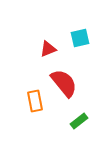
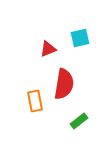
red semicircle: moved 1 px down; rotated 48 degrees clockwise
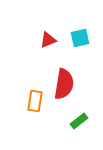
red triangle: moved 9 px up
orange rectangle: rotated 20 degrees clockwise
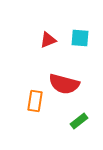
cyan square: rotated 18 degrees clockwise
red semicircle: rotated 96 degrees clockwise
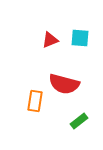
red triangle: moved 2 px right
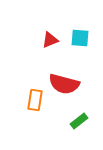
orange rectangle: moved 1 px up
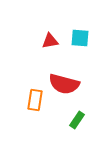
red triangle: moved 1 px down; rotated 12 degrees clockwise
green rectangle: moved 2 px left, 1 px up; rotated 18 degrees counterclockwise
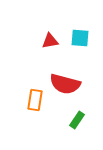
red semicircle: moved 1 px right
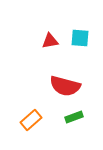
red semicircle: moved 2 px down
orange rectangle: moved 4 px left, 20 px down; rotated 40 degrees clockwise
green rectangle: moved 3 px left, 3 px up; rotated 36 degrees clockwise
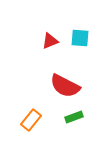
red triangle: rotated 12 degrees counterclockwise
red semicircle: rotated 12 degrees clockwise
orange rectangle: rotated 10 degrees counterclockwise
